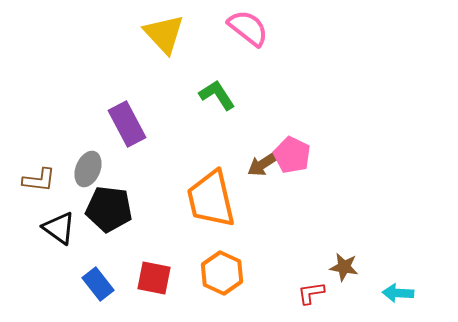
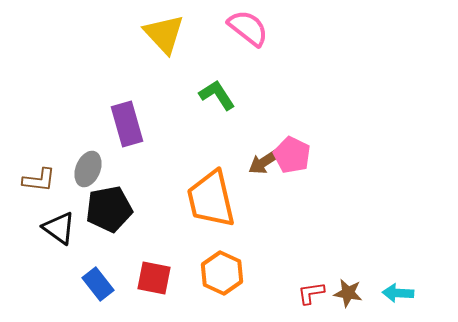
purple rectangle: rotated 12 degrees clockwise
brown arrow: moved 1 px right, 2 px up
black pentagon: rotated 18 degrees counterclockwise
brown star: moved 4 px right, 26 px down
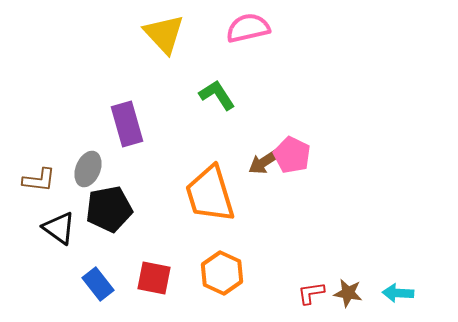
pink semicircle: rotated 51 degrees counterclockwise
orange trapezoid: moved 1 px left, 5 px up; rotated 4 degrees counterclockwise
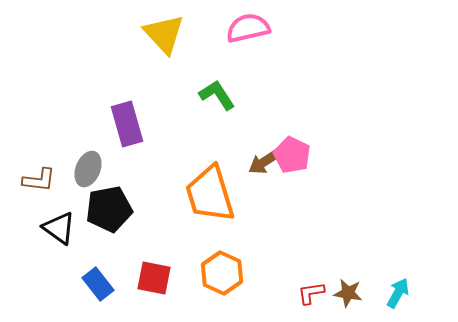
cyan arrow: rotated 116 degrees clockwise
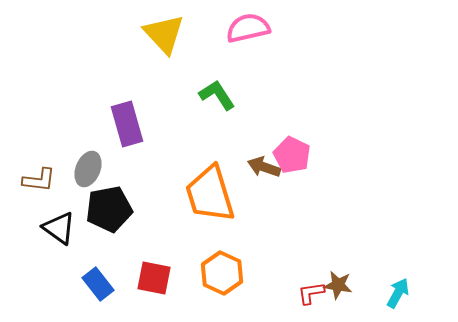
brown arrow: moved 5 px down; rotated 52 degrees clockwise
brown star: moved 10 px left, 8 px up
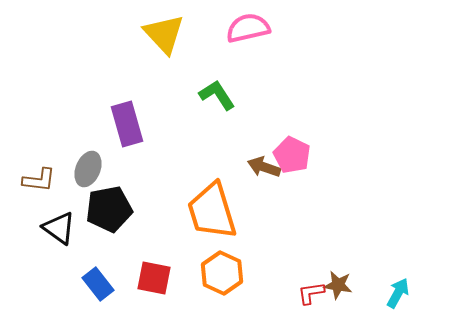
orange trapezoid: moved 2 px right, 17 px down
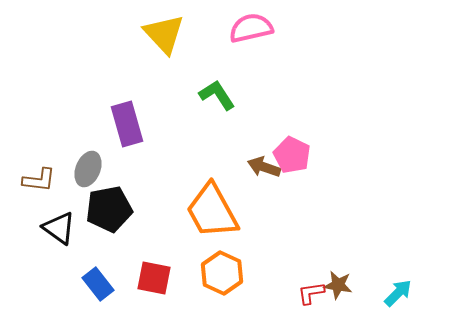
pink semicircle: moved 3 px right
orange trapezoid: rotated 12 degrees counterclockwise
cyan arrow: rotated 16 degrees clockwise
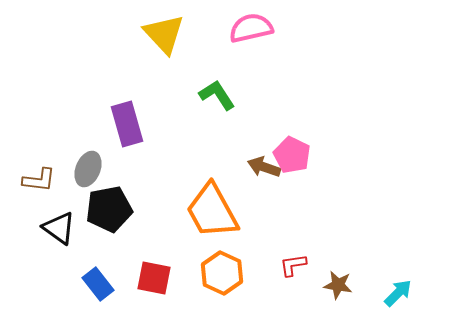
red L-shape: moved 18 px left, 28 px up
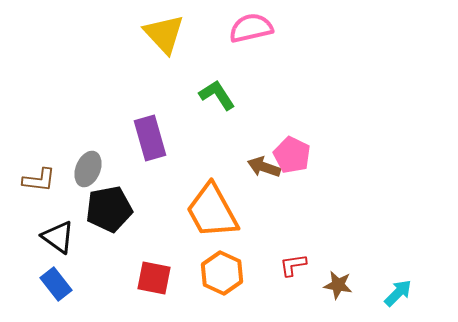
purple rectangle: moved 23 px right, 14 px down
black triangle: moved 1 px left, 9 px down
blue rectangle: moved 42 px left
